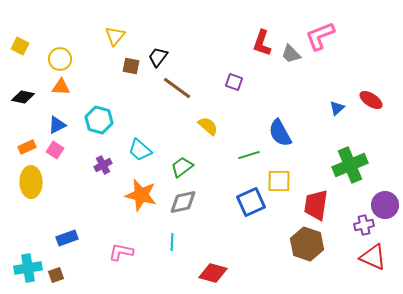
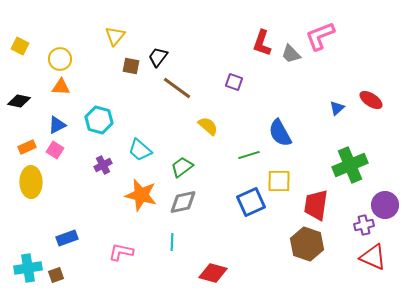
black diamond at (23, 97): moved 4 px left, 4 px down
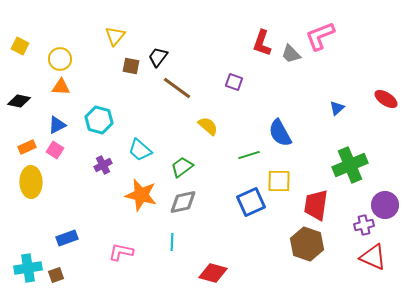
red ellipse at (371, 100): moved 15 px right, 1 px up
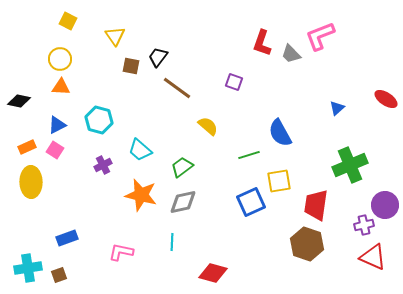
yellow triangle at (115, 36): rotated 15 degrees counterclockwise
yellow square at (20, 46): moved 48 px right, 25 px up
yellow square at (279, 181): rotated 10 degrees counterclockwise
brown square at (56, 275): moved 3 px right
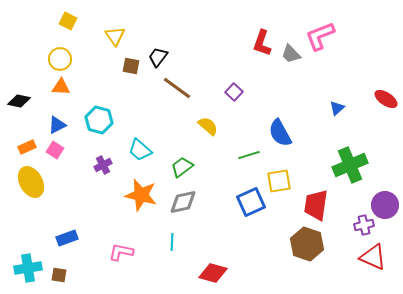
purple square at (234, 82): moved 10 px down; rotated 24 degrees clockwise
yellow ellipse at (31, 182): rotated 28 degrees counterclockwise
brown square at (59, 275): rotated 28 degrees clockwise
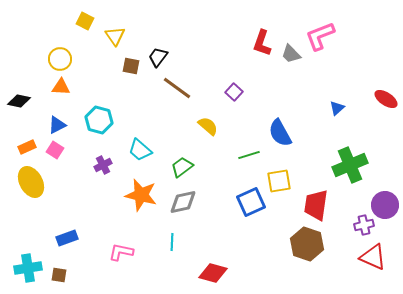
yellow square at (68, 21): moved 17 px right
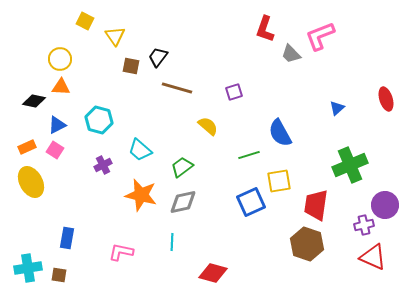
red L-shape at (262, 43): moved 3 px right, 14 px up
brown line at (177, 88): rotated 20 degrees counterclockwise
purple square at (234, 92): rotated 30 degrees clockwise
red ellipse at (386, 99): rotated 40 degrees clockwise
black diamond at (19, 101): moved 15 px right
blue rectangle at (67, 238): rotated 60 degrees counterclockwise
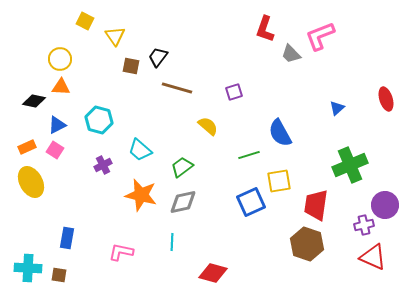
cyan cross at (28, 268): rotated 12 degrees clockwise
